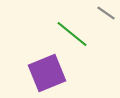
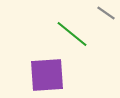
purple square: moved 2 px down; rotated 18 degrees clockwise
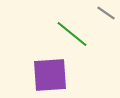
purple square: moved 3 px right
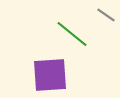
gray line: moved 2 px down
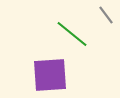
gray line: rotated 18 degrees clockwise
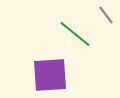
green line: moved 3 px right
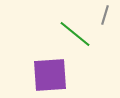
gray line: moved 1 px left; rotated 54 degrees clockwise
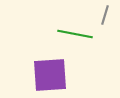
green line: rotated 28 degrees counterclockwise
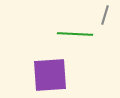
green line: rotated 8 degrees counterclockwise
